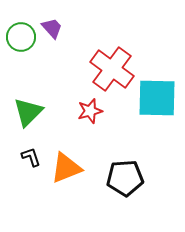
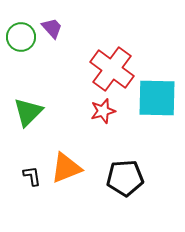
red star: moved 13 px right
black L-shape: moved 1 px right, 19 px down; rotated 10 degrees clockwise
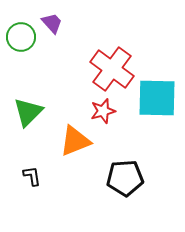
purple trapezoid: moved 5 px up
orange triangle: moved 9 px right, 27 px up
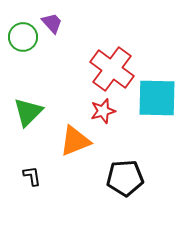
green circle: moved 2 px right
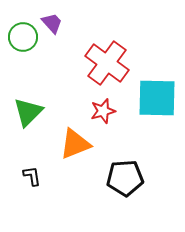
red cross: moved 5 px left, 6 px up
orange triangle: moved 3 px down
